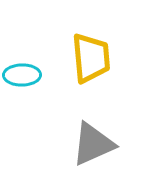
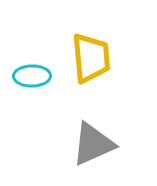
cyan ellipse: moved 10 px right, 1 px down
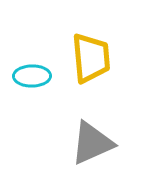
gray triangle: moved 1 px left, 1 px up
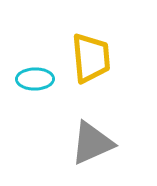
cyan ellipse: moved 3 px right, 3 px down
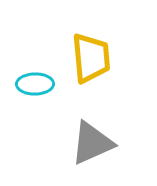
cyan ellipse: moved 5 px down
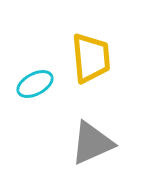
cyan ellipse: rotated 27 degrees counterclockwise
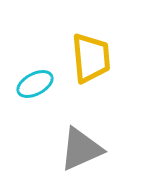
gray triangle: moved 11 px left, 6 px down
